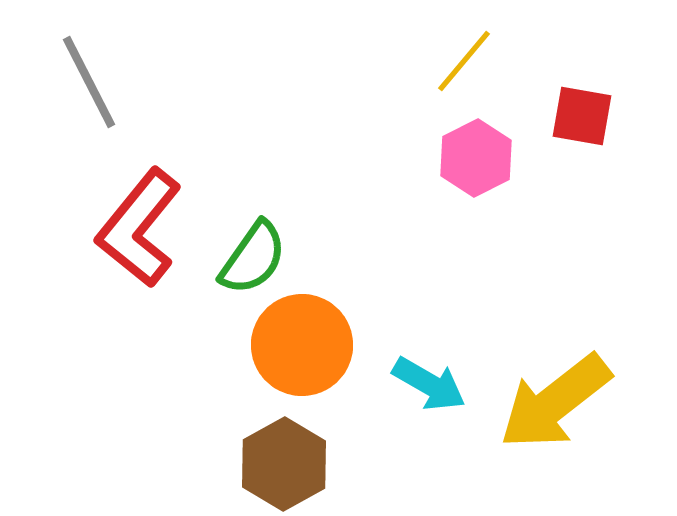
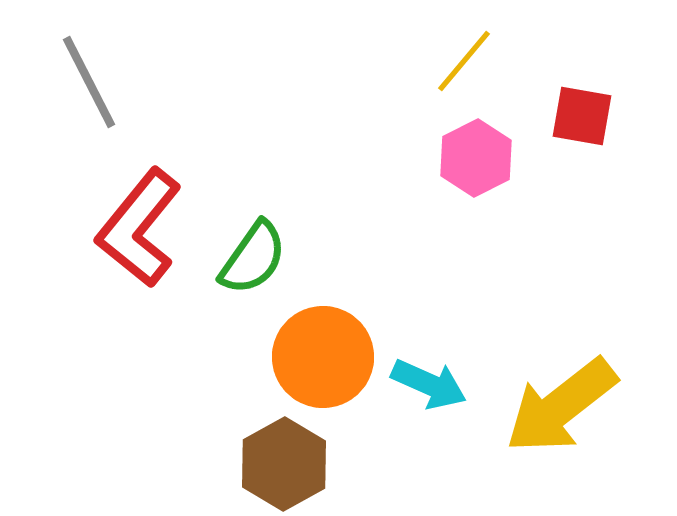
orange circle: moved 21 px right, 12 px down
cyan arrow: rotated 6 degrees counterclockwise
yellow arrow: moved 6 px right, 4 px down
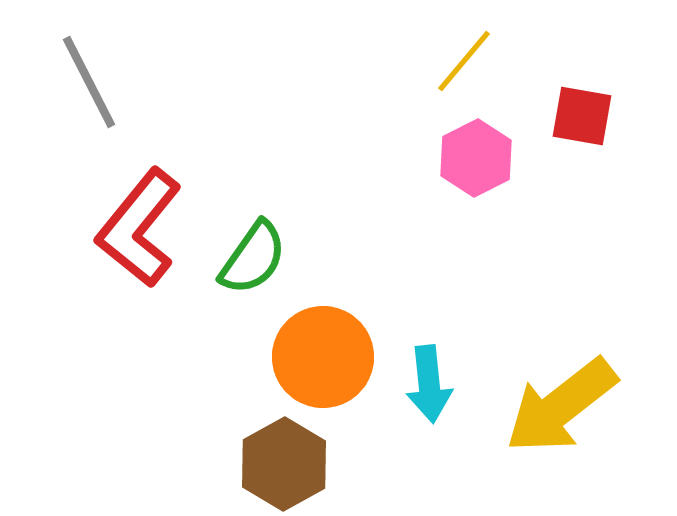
cyan arrow: rotated 60 degrees clockwise
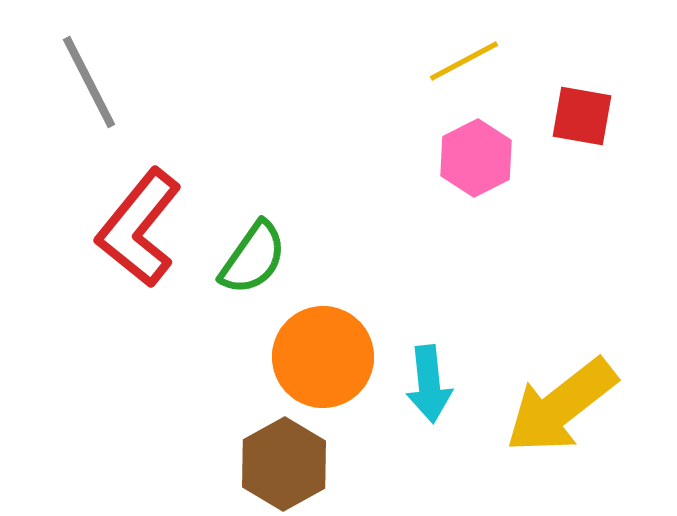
yellow line: rotated 22 degrees clockwise
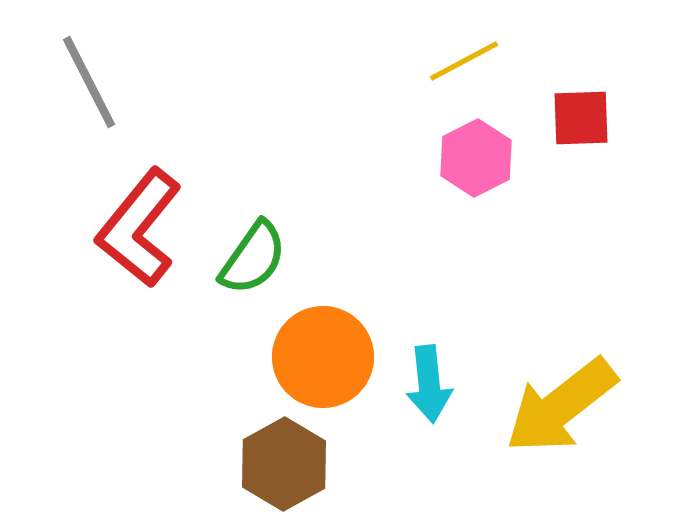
red square: moved 1 px left, 2 px down; rotated 12 degrees counterclockwise
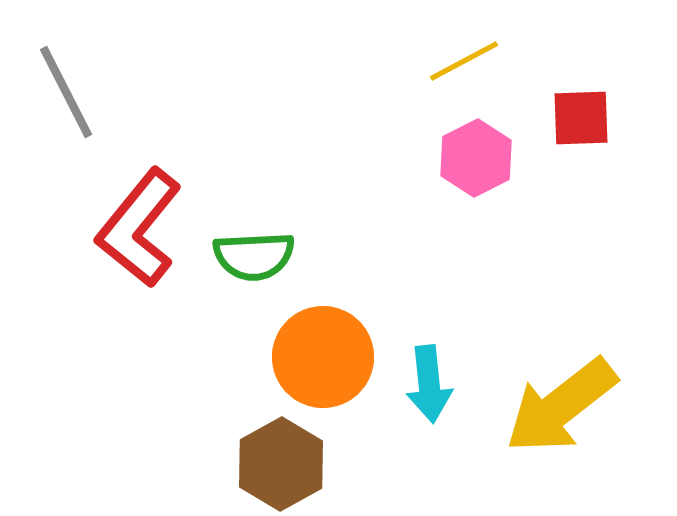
gray line: moved 23 px left, 10 px down
green semicircle: moved 1 px right, 2 px up; rotated 52 degrees clockwise
brown hexagon: moved 3 px left
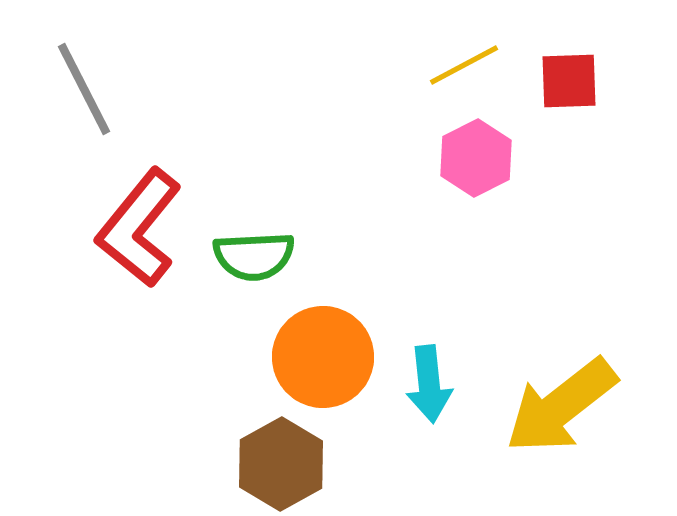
yellow line: moved 4 px down
gray line: moved 18 px right, 3 px up
red square: moved 12 px left, 37 px up
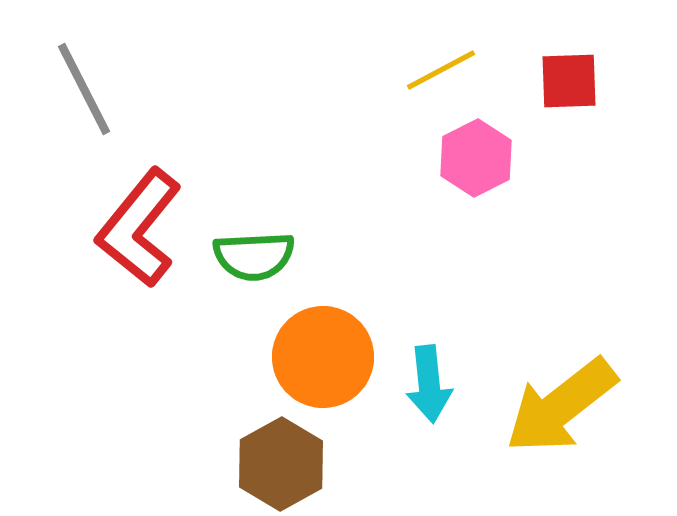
yellow line: moved 23 px left, 5 px down
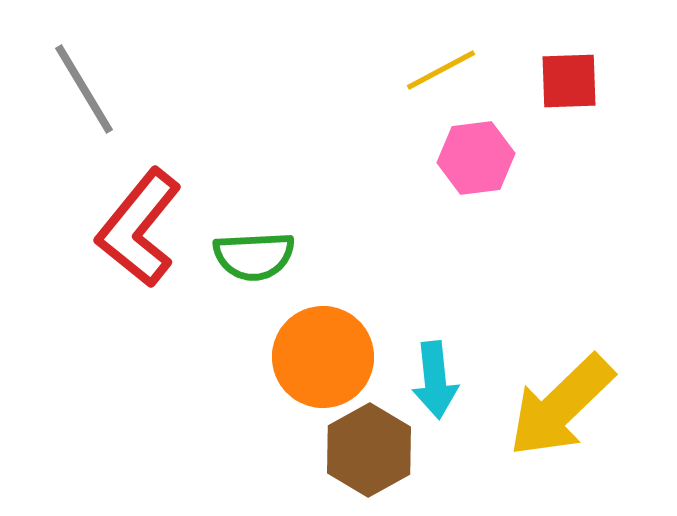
gray line: rotated 4 degrees counterclockwise
pink hexagon: rotated 20 degrees clockwise
cyan arrow: moved 6 px right, 4 px up
yellow arrow: rotated 6 degrees counterclockwise
brown hexagon: moved 88 px right, 14 px up
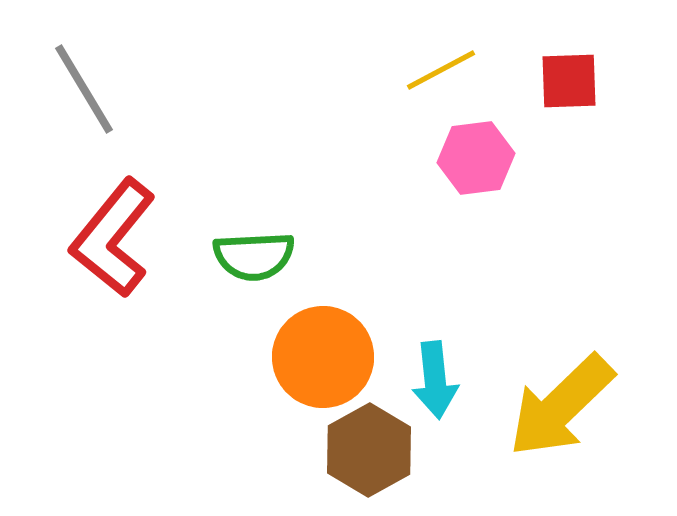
red L-shape: moved 26 px left, 10 px down
